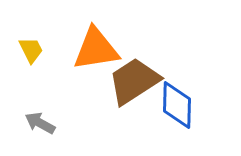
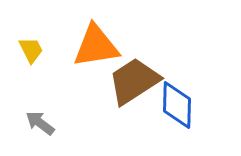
orange triangle: moved 3 px up
gray arrow: rotated 8 degrees clockwise
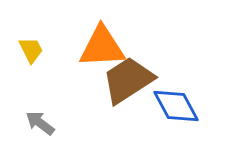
orange triangle: moved 6 px right, 1 px down; rotated 6 degrees clockwise
brown trapezoid: moved 6 px left, 1 px up
blue diamond: moved 1 px left, 1 px down; rotated 30 degrees counterclockwise
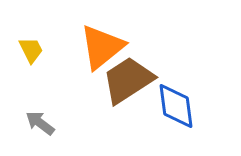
orange triangle: rotated 36 degrees counterclockwise
blue diamond: rotated 21 degrees clockwise
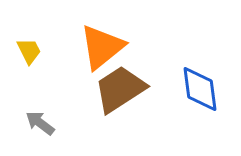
yellow trapezoid: moved 2 px left, 1 px down
brown trapezoid: moved 8 px left, 9 px down
blue diamond: moved 24 px right, 17 px up
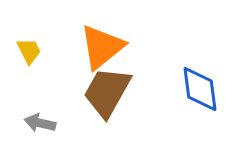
brown trapezoid: moved 13 px left, 3 px down; rotated 28 degrees counterclockwise
gray arrow: rotated 24 degrees counterclockwise
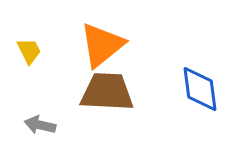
orange triangle: moved 2 px up
brown trapezoid: rotated 64 degrees clockwise
gray arrow: moved 2 px down
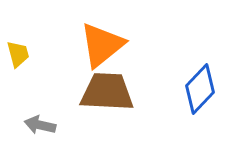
yellow trapezoid: moved 11 px left, 3 px down; rotated 12 degrees clockwise
blue diamond: rotated 51 degrees clockwise
